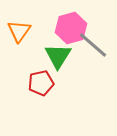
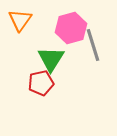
orange triangle: moved 1 px right, 11 px up
gray line: rotated 32 degrees clockwise
green triangle: moved 7 px left, 3 px down
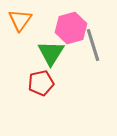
green triangle: moved 6 px up
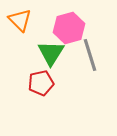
orange triangle: rotated 20 degrees counterclockwise
pink hexagon: moved 2 px left
gray line: moved 3 px left, 10 px down
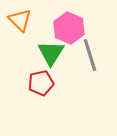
pink hexagon: rotated 20 degrees counterclockwise
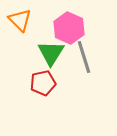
gray line: moved 6 px left, 2 px down
red pentagon: moved 2 px right
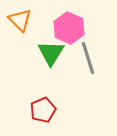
gray line: moved 4 px right, 1 px down
red pentagon: moved 27 px down; rotated 10 degrees counterclockwise
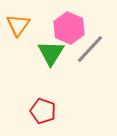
orange triangle: moved 2 px left, 5 px down; rotated 20 degrees clockwise
gray line: moved 2 px right, 9 px up; rotated 60 degrees clockwise
red pentagon: moved 1 px down; rotated 30 degrees counterclockwise
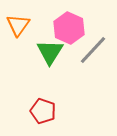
gray line: moved 3 px right, 1 px down
green triangle: moved 1 px left, 1 px up
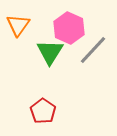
red pentagon: rotated 15 degrees clockwise
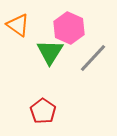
orange triangle: rotated 30 degrees counterclockwise
gray line: moved 8 px down
